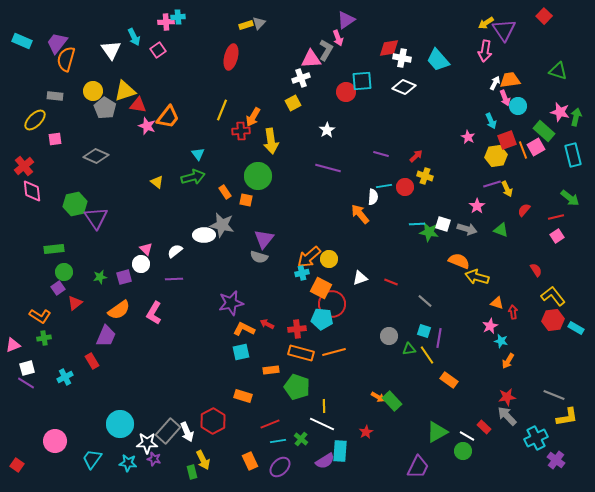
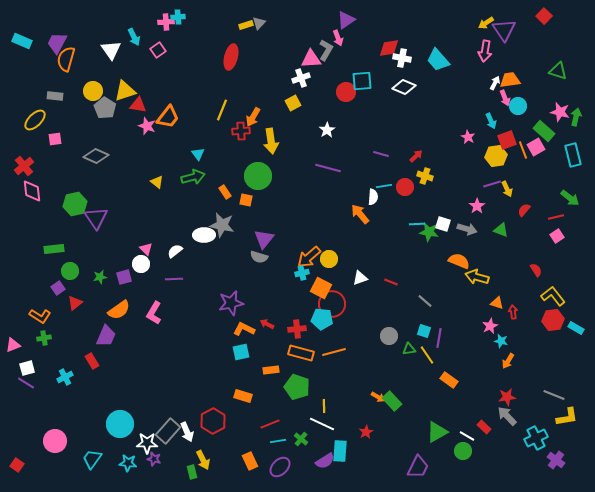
purple trapezoid at (57, 43): rotated 10 degrees counterclockwise
green circle at (64, 272): moved 6 px right, 1 px up
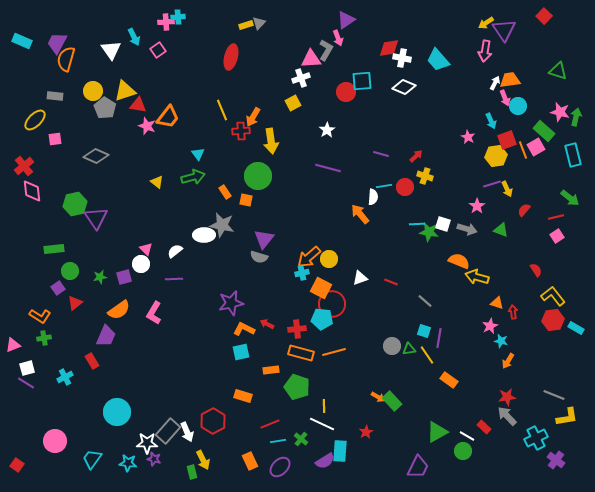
yellow line at (222, 110): rotated 45 degrees counterclockwise
gray circle at (389, 336): moved 3 px right, 10 px down
cyan circle at (120, 424): moved 3 px left, 12 px up
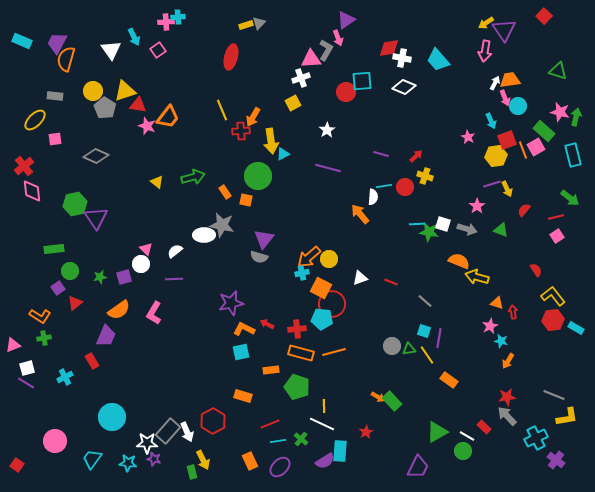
cyan triangle at (198, 154): moved 85 px right; rotated 40 degrees clockwise
cyan circle at (117, 412): moved 5 px left, 5 px down
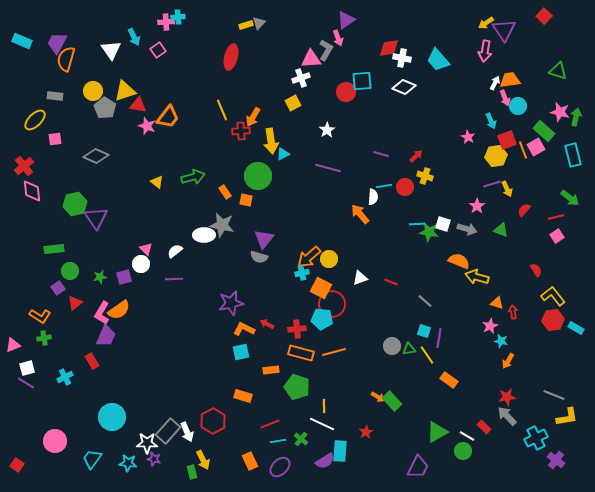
pink L-shape at (154, 313): moved 52 px left
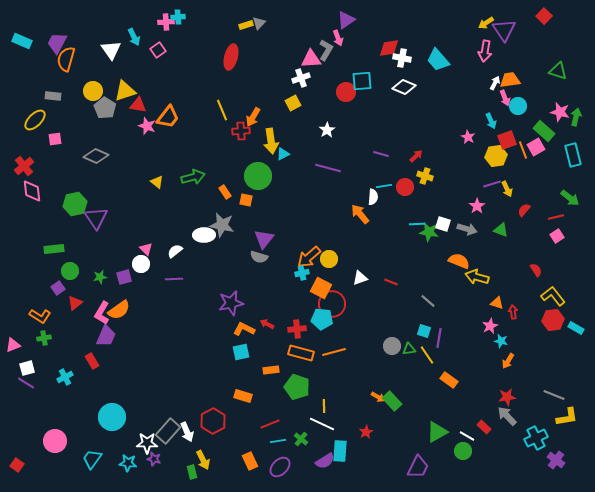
gray rectangle at (55, 96): moved 2 px left
gray line at (425, 301): moved 3 px right
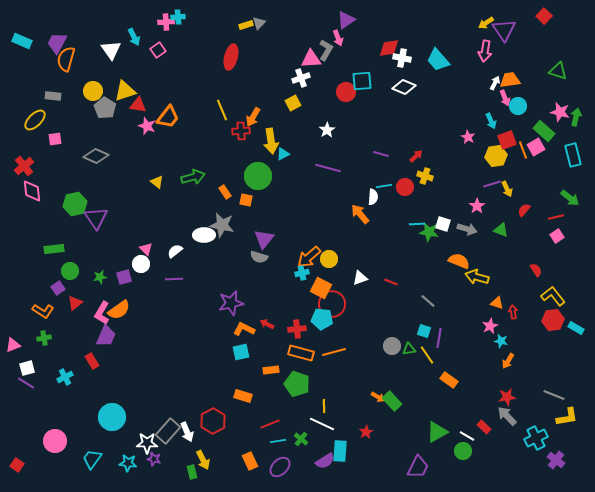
orange L-shape at (40, 316): moved 3 px right, 5 px up
green pentagon at (297, 387): moved 3 px up
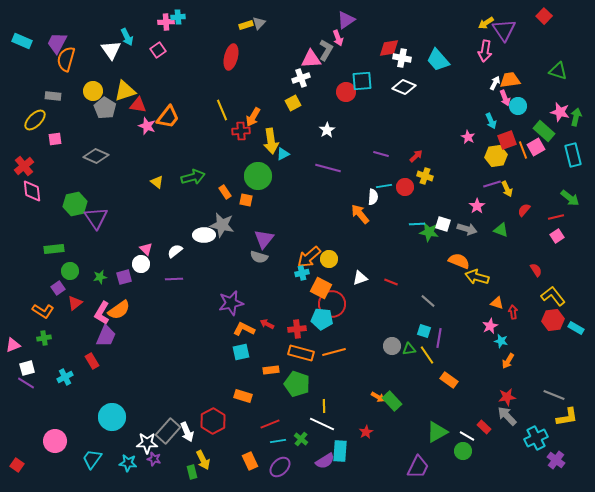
cyan arrow at (134, 37): moved 7 px left
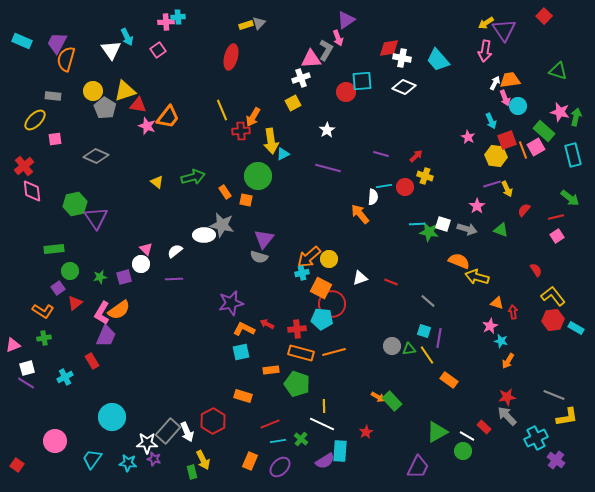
yellow hexagon at (496, 156): rotated 15 degrees clockwise
orange rectangle at (250, 461): rotated 48 degrees clockwise
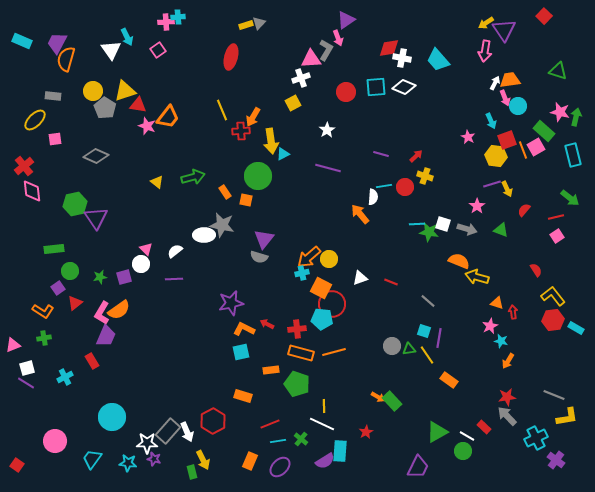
cyan square at (362, 81): moved 14 px right, 6 px down
